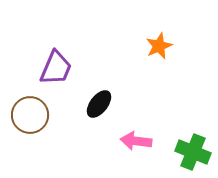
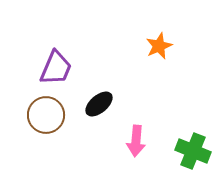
black ellipse: rotated 12 degrees clockwise
brown circle: moved 16 px right
pink arrow: rotated 92 degrees counterclockwise
green cross: moved 1 px up
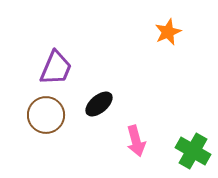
orange star: moved 9 px right, 14 px up
pink arrow: rotated 20 degrees counterclockwise
green cross: rotated 8 degrees clockwise
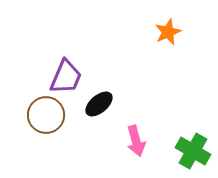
purple trapezoid: moved 10 px right, 9 px down
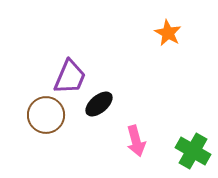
orange star: moved 1 px down; rotated 20 degrees counterclockwise
purple trapezoid: moved 4 px right
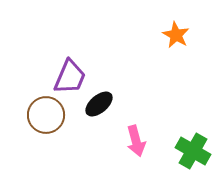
orange star: moved 8 px right, 2 px down
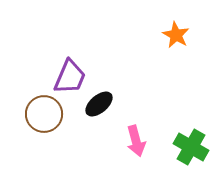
brown circle: moved 2 px left, 1 px up
green cross: moved 2 px left, 4 px up
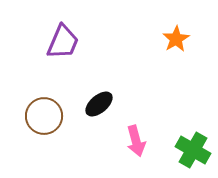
orange star: moved 4 px down; rotated 12 degrees clockwise
purple trapezoid: moved 7 px left, 35 px up
brown circle: moved 2 px down
green cross: moved 2 px right, 3 px down
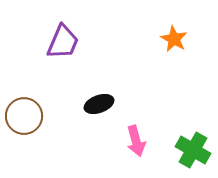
orange star: moved 2 px left; rotated 12 degrees counterclockwise
black ellipse: rotated 20 degrees clockwise
brown circle: moved 20 px left
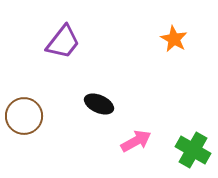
purple trapezoid: rotated 15 degrees clockwise
black ellipse: rotated 44 degrees clockwise
pink arrow: rotated 104 degrees counterclockwise
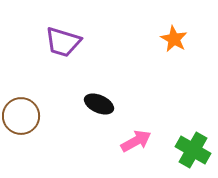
purple trapezoid: rotated 69 degrees clockwise
brown circle: moved 3 px left
